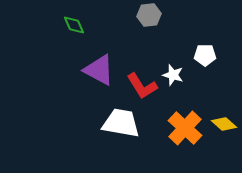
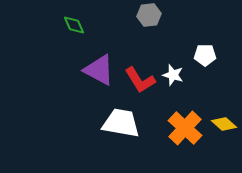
red L-shape: moved 2 px left, 6 px up
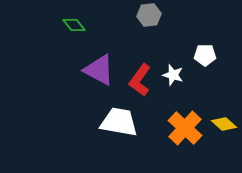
green diamond: rotated 15 degrees counterclockwise
red L-shape: rotated 68 degrees clockwise
white trapezoid: moved 2 px left, 1 px up
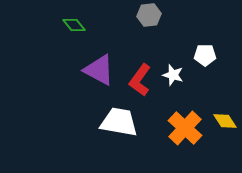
yellow diamond: moved 1 px right, 3 px up; rotated 15 degrees clockwise
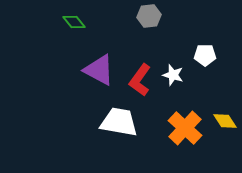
gray hexagon: moved 1 px down
green diamond: moved 3 px up
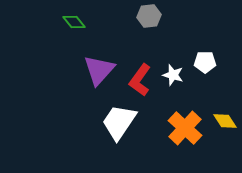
white pentagon: moved 7 px down
purple triangle: rotated 44 degrees clockwise
white trapezoid: rotated 66 degrees counterclockwise
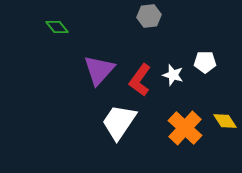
green diamond: moved 17 px left, 5 px down
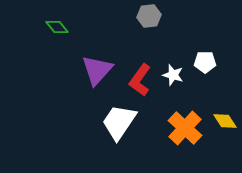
purple triangle: moved 2 px left
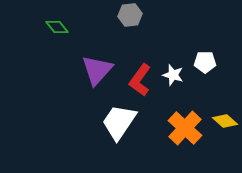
gray hexagon: moved 19 px left, 1 px up
yellow diamond: rotated 15 degrees counterclockwise
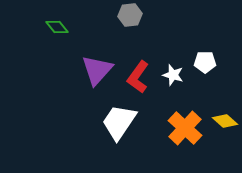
red L-shape: moved 2 px left, 3 px up
